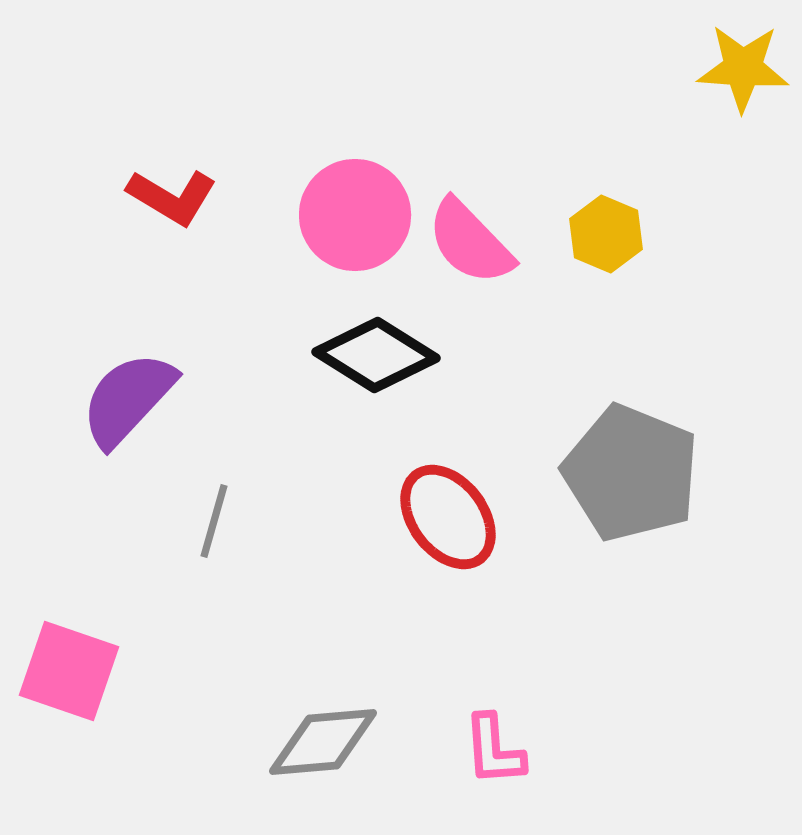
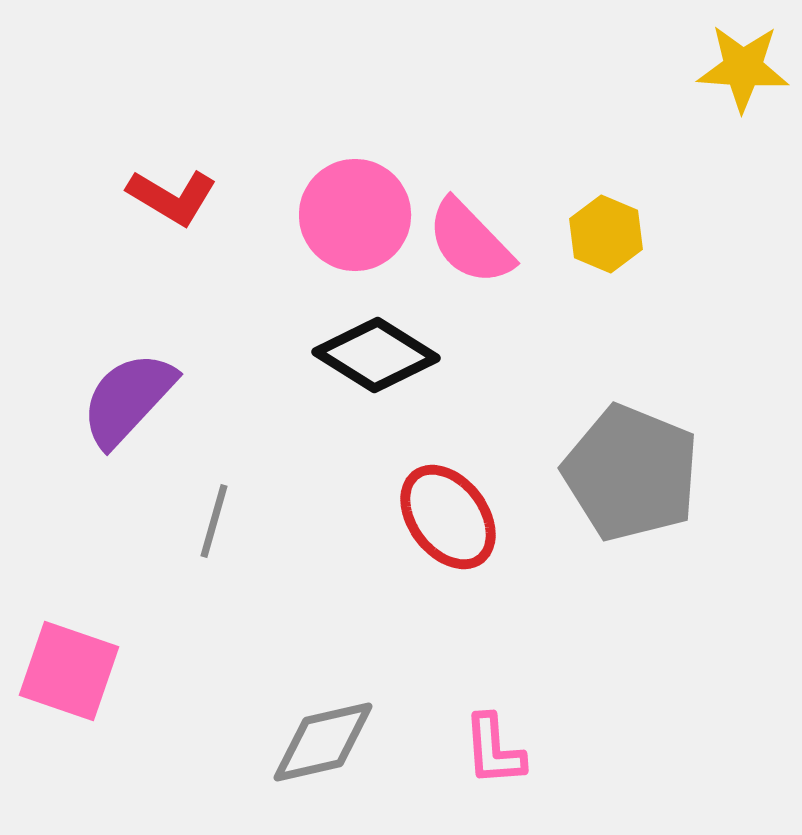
gray diamond: rotated 8 degrees counterclockwise
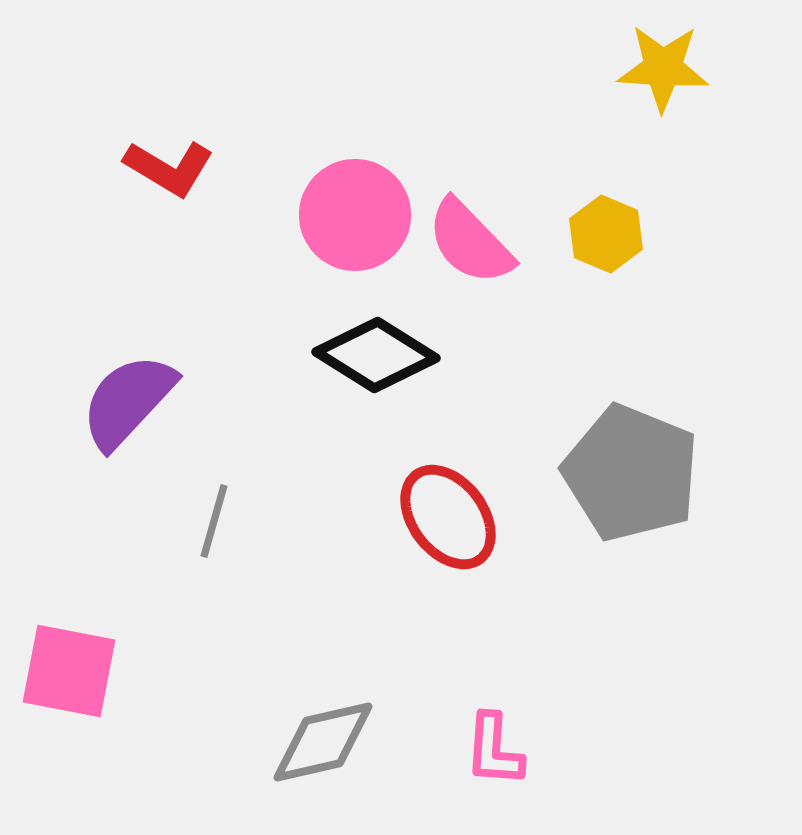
yellow star: moved 80 px left
red L-shape: moved 3 px left, 29 px up
purple semicircle: moved 2 px down
pink square: rotated 8 degrees counterclockwise
pink L-shape: rotated 8 degrees clockwise
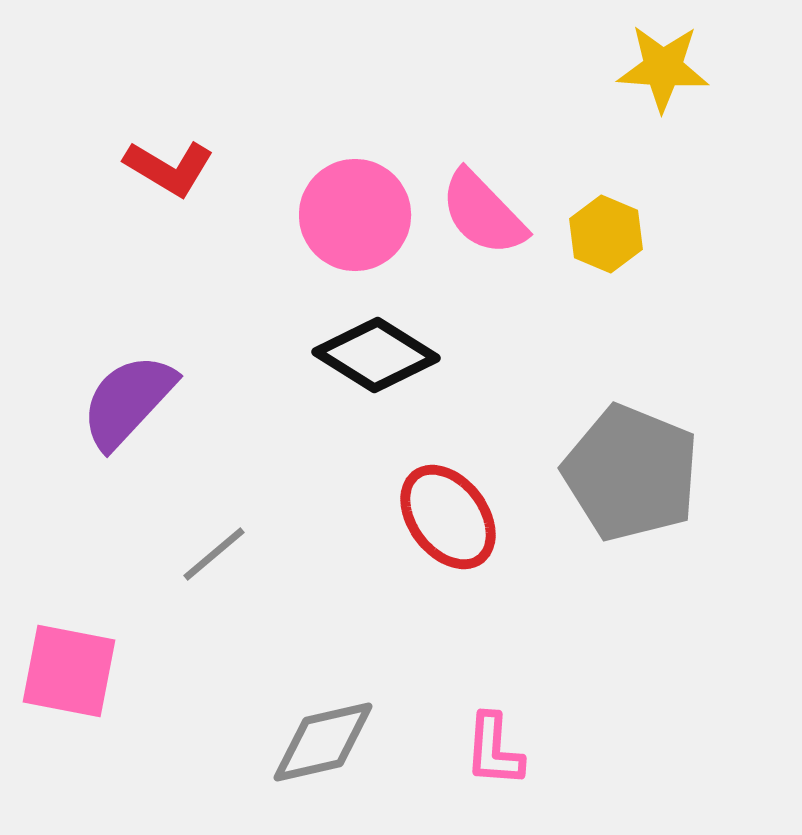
pink semicircle: moved 13 px right, 29 px up
gray line: moved 33 px down; rotated 34 degrees clockwise
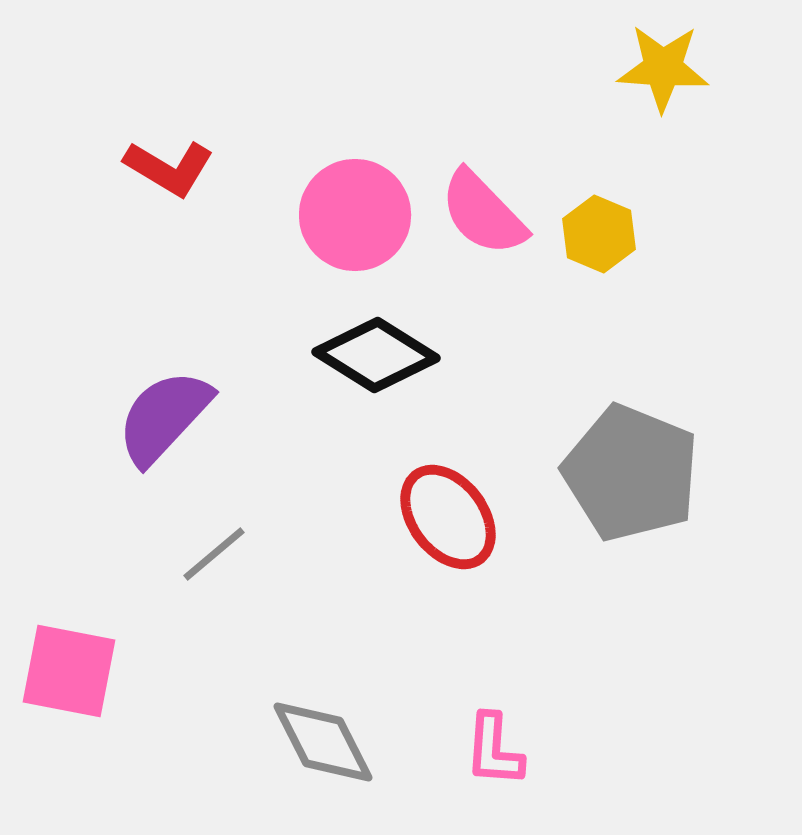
yellow hexagon: moved 7 px left
purple semicircle: moved 36 px right, 16 px down
gray diamond: rotated 76 degrees clockwise
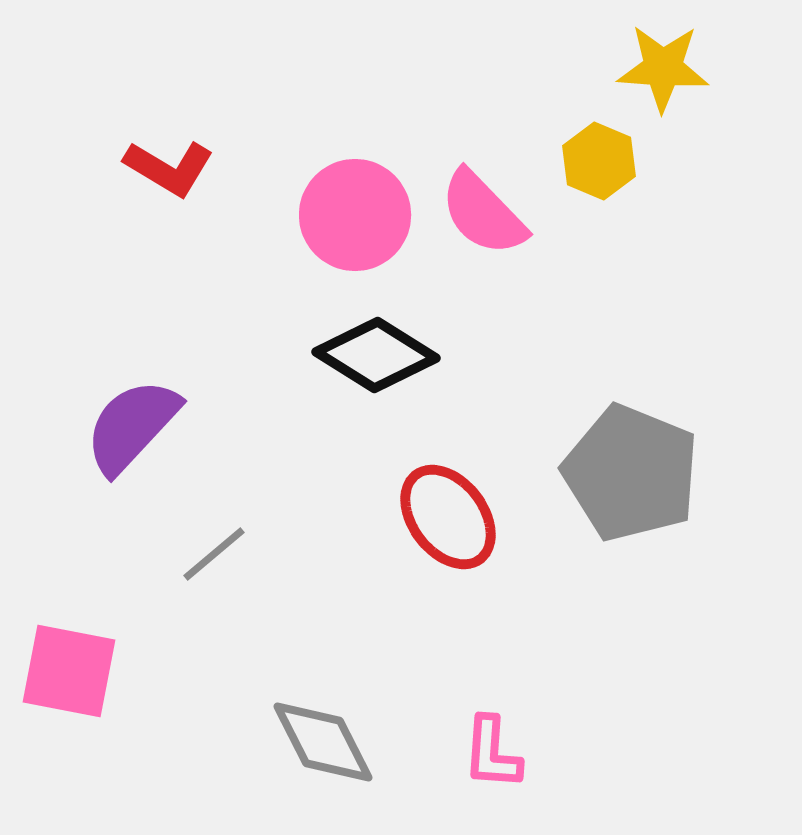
yellow hexagon: moved 73 px up
purple semicircle: moved 32 px left, 9 px down
pink L-shape: moved 2 px left, 3 px down
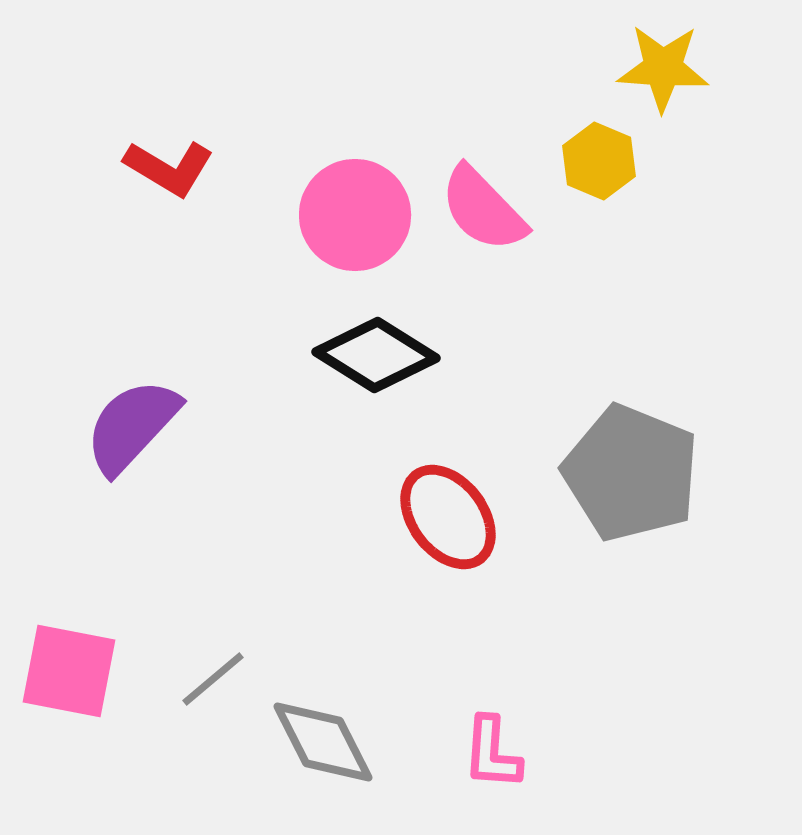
pink semicircle: moved 4 px up
gray line: moved 1 px left, 125 px down
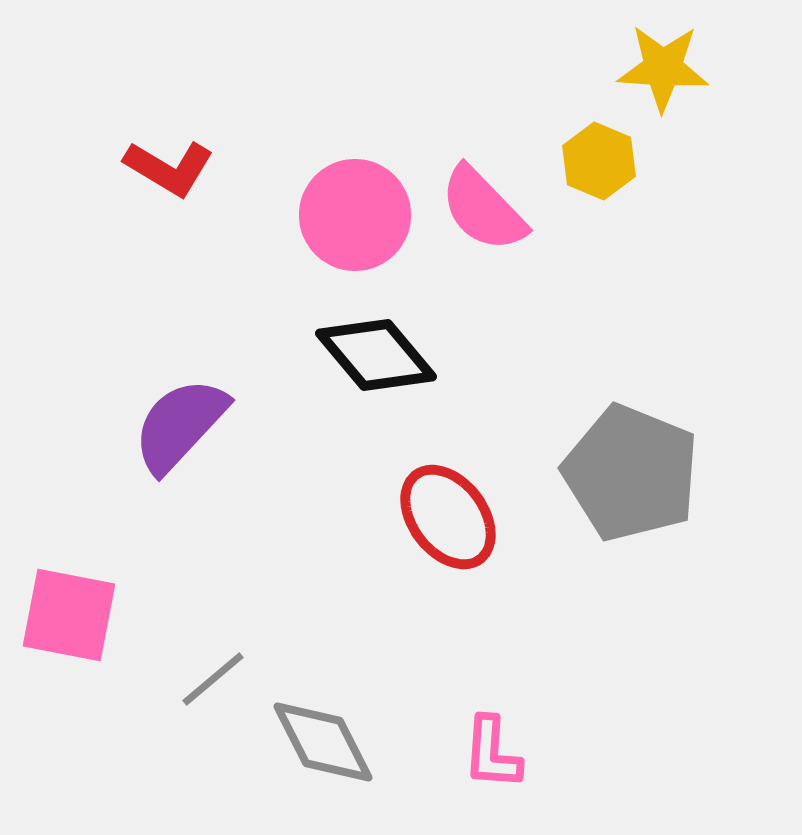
black diamond: rotated 18 degrees clockwise
purple semicircle: moved 48 px right, 1 px up
pink square: moved 56 px up
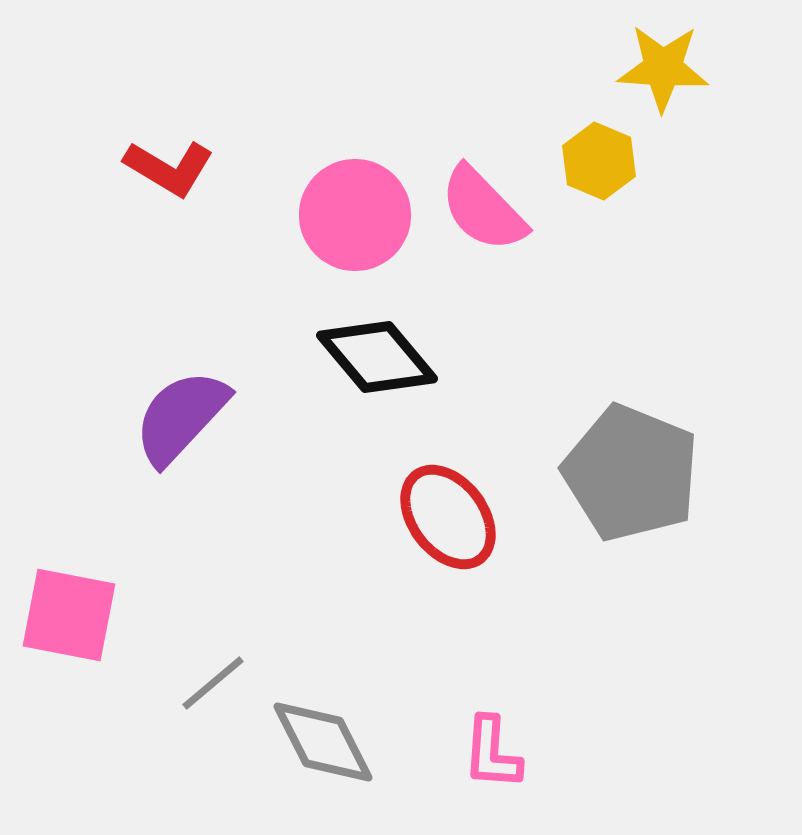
black diamond: moved 1 px right, 2 px down
purple semicircle: moved 1 px right, 8 px up
gray line: moved 4 px down
